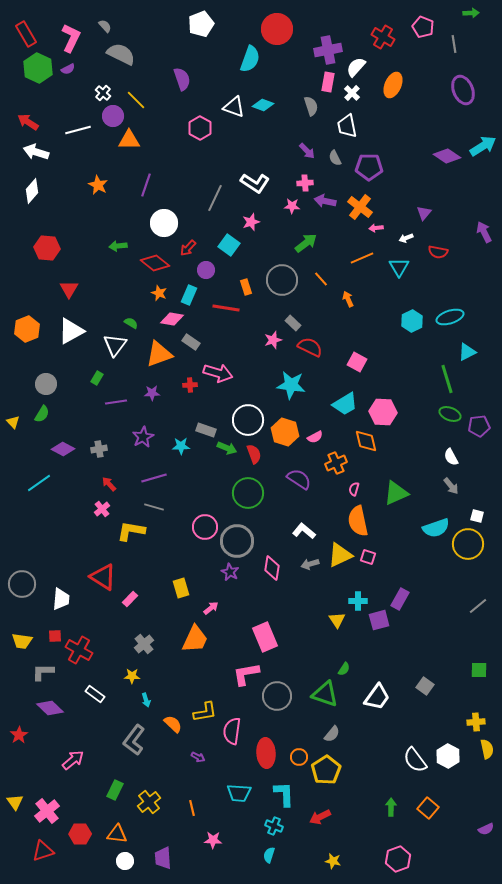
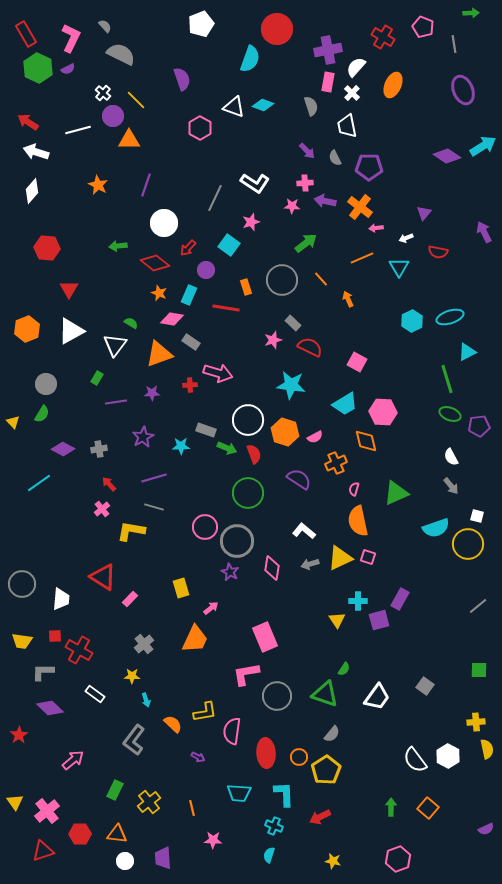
yellow triangle at (340, 555): moved 3 px down
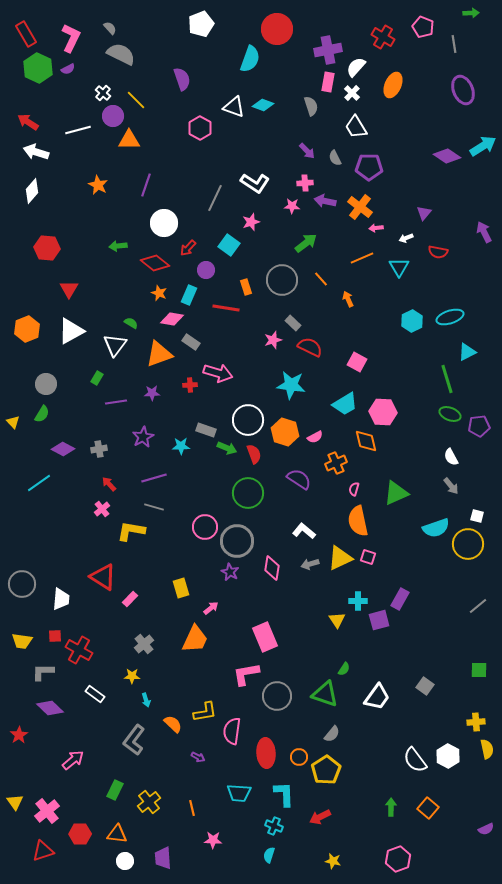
gray semicircle at (105, 26): moved 5 px right, 2 px down
white trapezoid at (347, 126): moved 9 px right, 1 px down; rotated 20 degrees counterclockwise
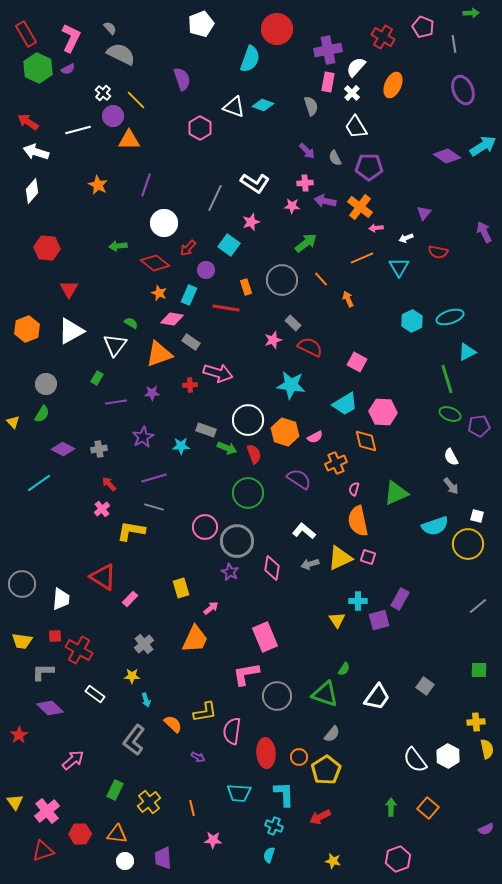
cyan semicircle at (436, 528): moved 1 px left, 2 px up
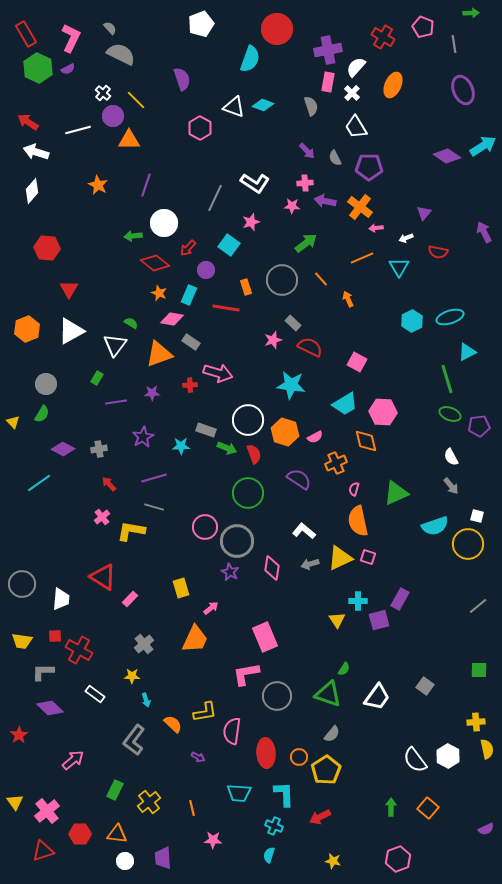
green arrow at (118, 246): moved 15 px right, 10 px up
pink cross at (102, 509): moved 8 px down
green triangle at (325, 694): moved 3 px right
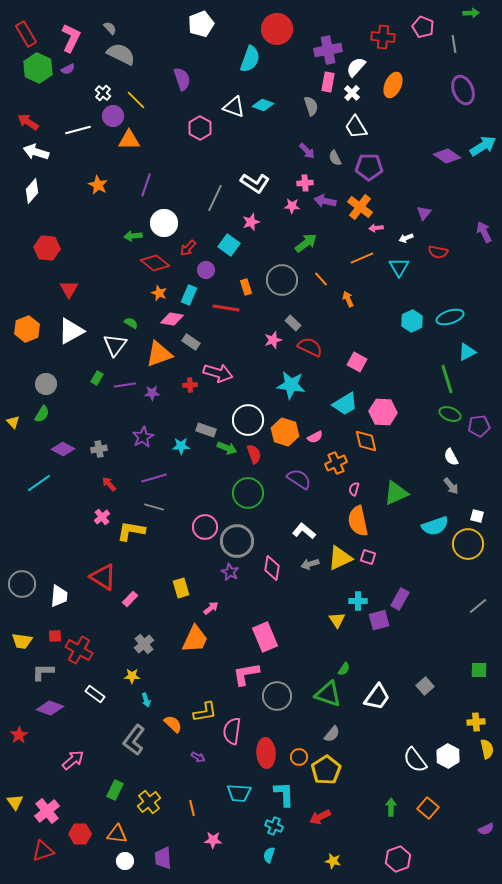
red cross at (383, 37): rotated 25 degrees counterclockwise
purple line at (116, 402): moved 9 px right, 17 px up
white trapezoid at (61, 599): moved 2 px left, 3 px up
gray square at (425, 686): rotated 12 degrees clockwise
purple diamond at (50, 708): rotated 24 degrees counterclockwise
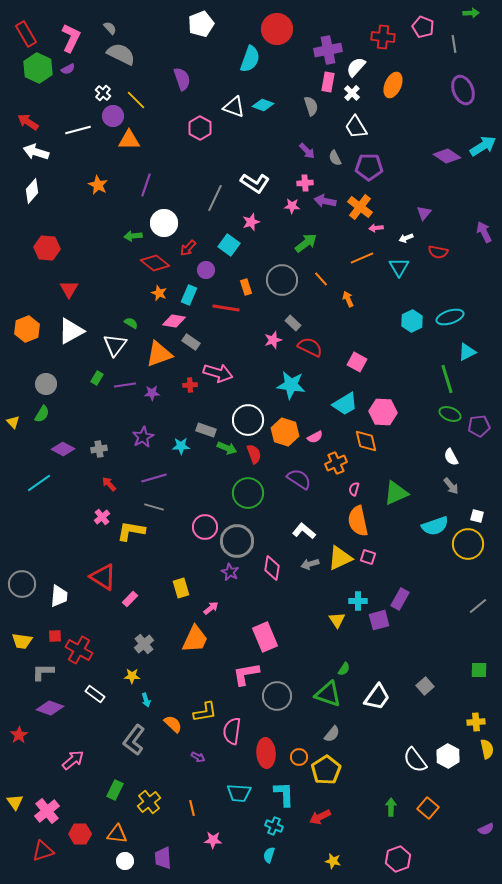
pink diamond at (172, 319): moved 2 px right, 2 px down
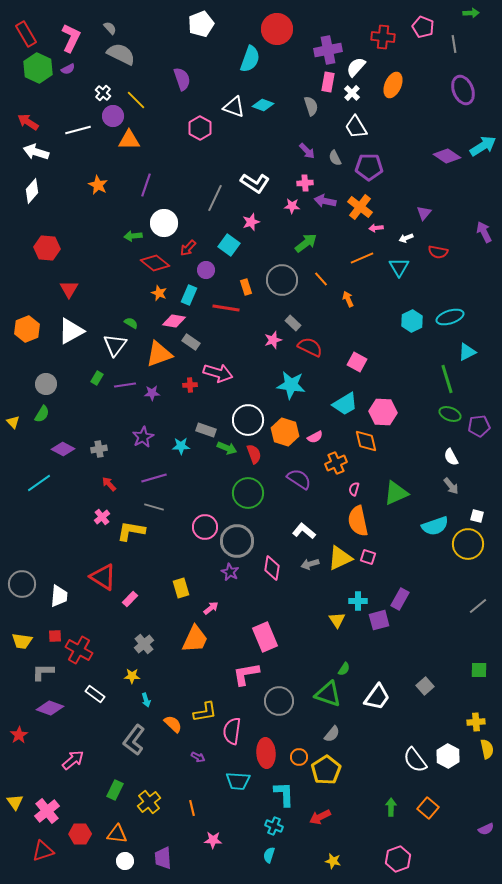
gray circle at (277, 696): moved 2 px right, 5 px down
cyan trapezoid at (239, 793): moved 1 px left, 12 px up
